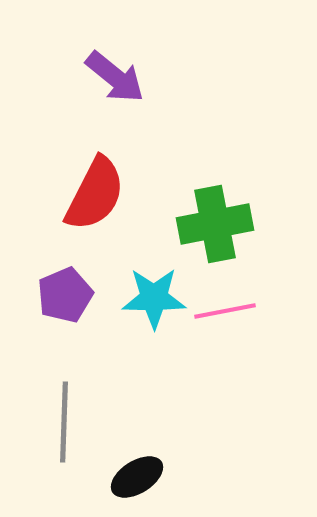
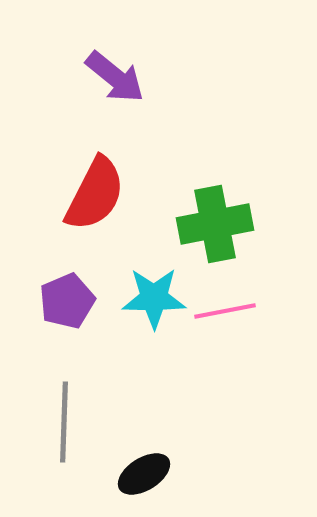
purple pentagon: moved 2 px right, 6 px down
black ellipse: moved 7 px right, 3 px up
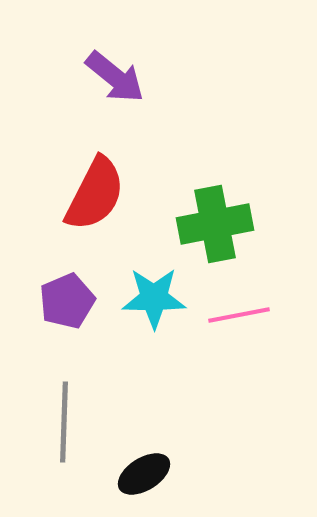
pink line: moved 14 px right, 4 px down
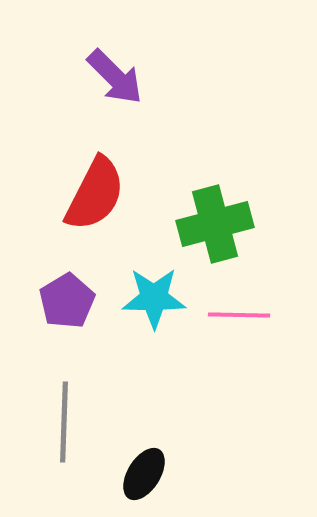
purple arrow: rotated 6 degrees clockwise
green cross: rotated 4 degrees counterclockwise
purple pentagon: rotated 8 degrees counterclockwise
pink line: rotated 12 degrees clockwise
black ellipse: rotated 26 degrees counterclockwise
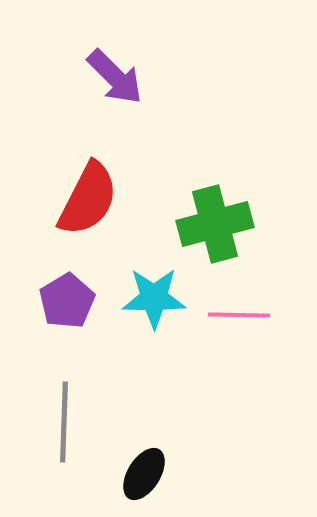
red semicircle: moved 7 px left, 5 px down
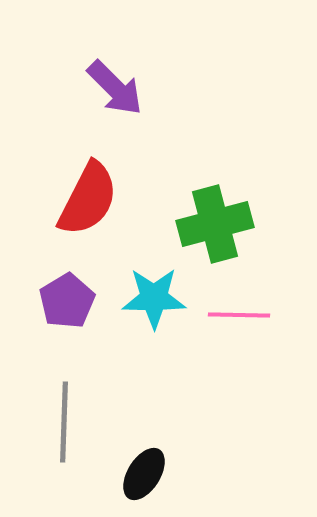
purple arrow: moved 11 px down
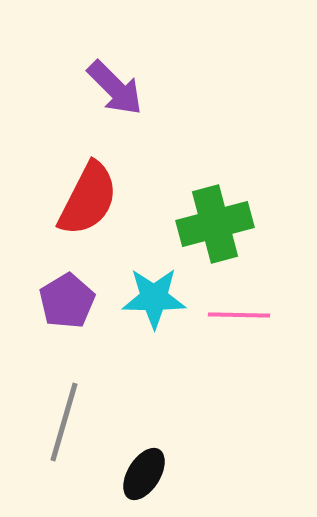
gray line: rotated 14 degrees clockwise
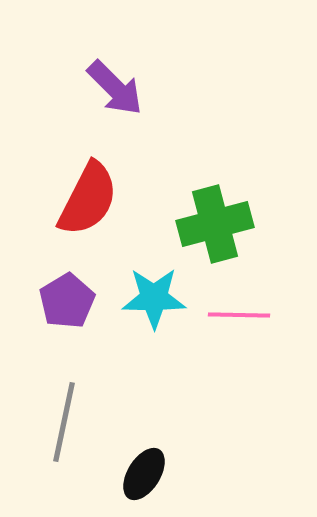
gray line: rotated 4 degrees counterclockwise
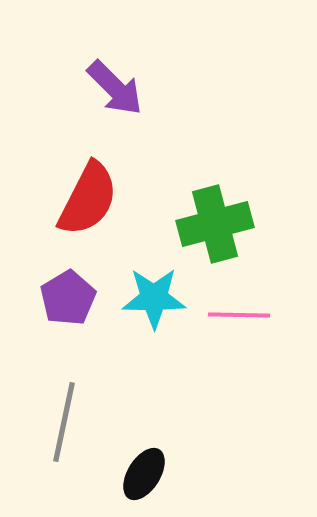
purple pentagon: moved 1 px right, 3 px up
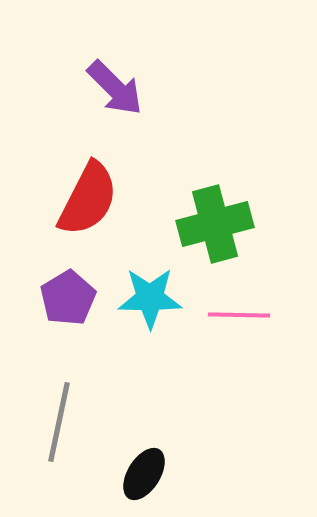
cyan star: moved 4 px left
gray line: moved 5 px left
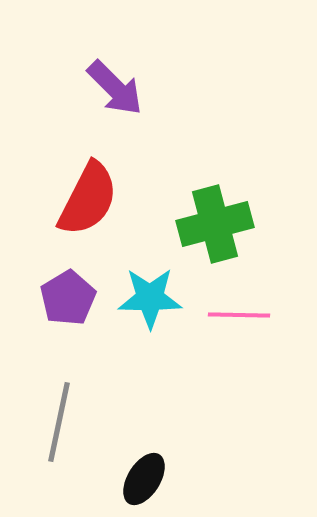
black ellipse: moved 5 px down
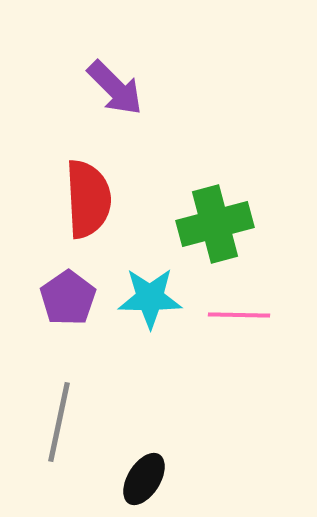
red semicircle: rotated 30 degrees counterclockwise
purple pentagon: rotated 4 degrees counterclockwise
